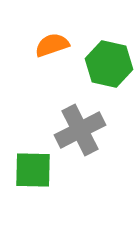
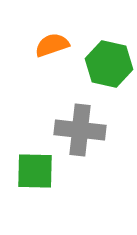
gray cross: rotated 33 degrees clockwise
green square: moved 2 px right, 1 px down
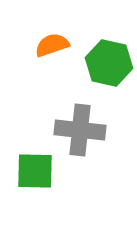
green hexagon: moved 1 px up
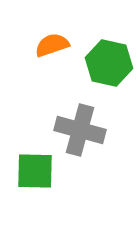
gray cross: rotated 9 degrees clockwise
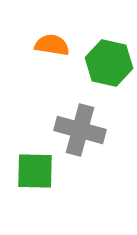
orange semicircle: rotated 28 degrees clockwise
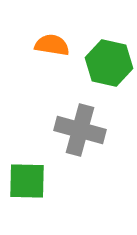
green square: moved 8 px left, 10 px down
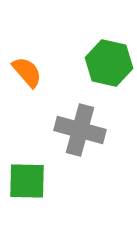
orange semicircle: moved 25 px left, 27 px down; rotated 40 degrees clockwise
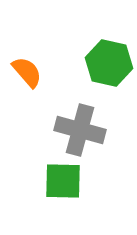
green square: moved 36 px right
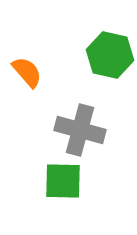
green hexagon: moved 1 px right, 8 px up
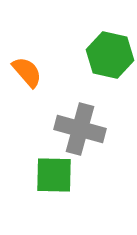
gray cross: moved 1 px up
green square: moved 9 px left, 6 px up
